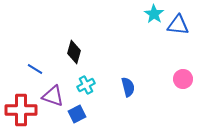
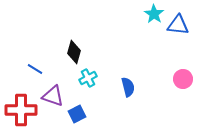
cyan cross: moved 2 px right, 7 px up
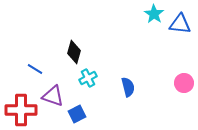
blue triangle: moved 2 px right, 1 px up
pink circle: moved 1 px right, 4 px down
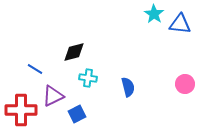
black diamond: rotated 60 degrees clockwise
cyan cross: rotated 36 degrees clockwise
pink circle: moved 1 px right, 1 px down
purple triangle: rotated 45 degrees counterclockwise
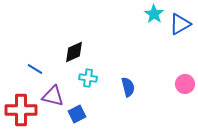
blue triangle: rotated 35 degrees counterclockwise
black diamond: rotated 10 degrees counterclockwise
purple triangle: rotated 40 degrees clockwise
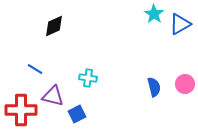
black diamond: moved 20 px left, 26 px up
blue semicircle: moved 26 px right
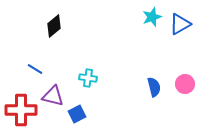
cyan star: moved 2 px left, 3 px down; rotated 18 degrees clockwise
black diamond: rotated 15 degrees counterclockwise
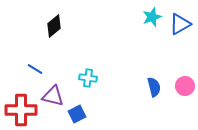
pink circle: moved 2 px down
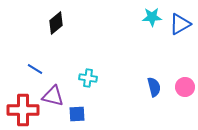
cyan star: rotated 18 degrees clockwise
black diamond: moved 2 px right, 3 px up
pink circle: moved 1 px down
red cross: moved 2 px right
blue square: rotated 24 degrees clockwise
